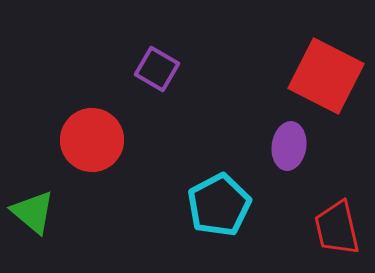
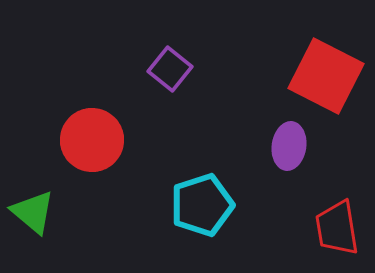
purple square: moved 13 px right; rotated 9 degrees clockwise
cyan pentagon: moved 17 px left; rotated 10 degrees clockwise
red trapezoid: rotated 4 degrees clockwise
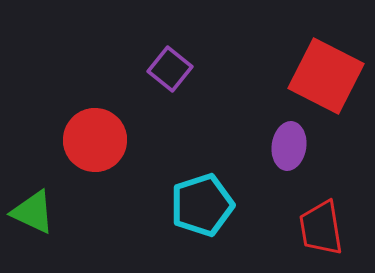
red circle: moved 3 px right
green triangle: rotated 15 degrees counterclockwise
red trapezoid: moved 16 px left
